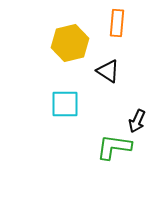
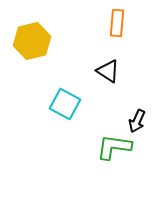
yellow hexagon: moved 38 px left, 2 px up
cyan square: rotated 28 degrees clockwise
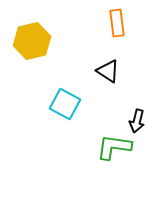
orange rectangle: rotated 12 degrees counterclockwise
black arrow: rotated 10 degrees counterclockwise
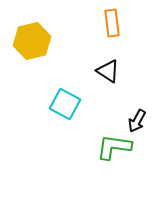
orange rectangle: moved 5 px left
black arrow: rotated 15 degrees clockwise
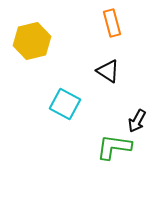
orange rectangle: rotated 8 degrees counterclockwise
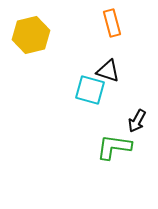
yellow hexagon: moved 1 px left, 6 px up
black triangle: rotated 15 degrees counterclockwise
cyan square: moved 25 px right, 14 px up; rotated 12 degrees counterclockwise
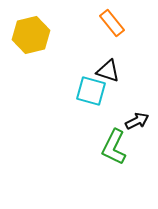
orange rectangle: rotated 24 degrees counterclockwise
cyan square: moved 1 px right, 1 px down
black arrow: rotated 145 degrees counterclockwise
green L-shape: rotated 72 degrees counterclockwise
